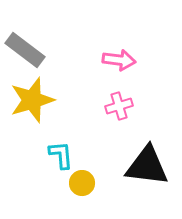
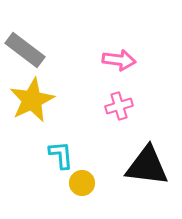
yellow star: rotated 9 degrees counterclockwise
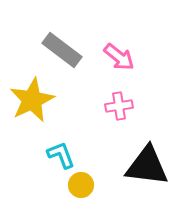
gray rectangle: moved 37 px right
pink arrow: moved 3 px up; rotated 32 degrees clockwise
pink cross: rotated 8 degrees clockwise
cyan L-shape: rotated 16 degrees counterclockwise
yellow circle: moved 1 px left, 2 px down
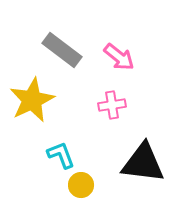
pink cross: moved 7 px left, 1 px up
black triangle: moved 4 px left, 3 px up
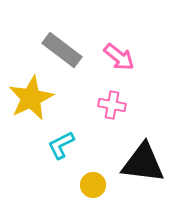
yellow star: moved 1 px left, 2 px up
pink cross: rotated 20 degrees clockwise
cyan L-shape: moved 10 px up; rotated 96 degrees counterclockwise
yellow circle: moved 12 px right
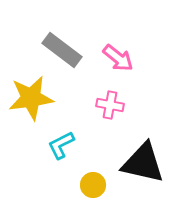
pink arrow: moved 1 px left, 1 px down
yellow star: rotated 18 degrees clockwise
pink cross: moved 2 px left
black triangle: rotated 6 degrees clockwise
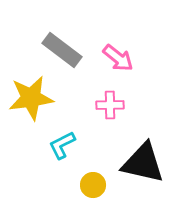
pink cross: rotated 12 degrees counterclockwise
cyan L-shape: moved 1 px right
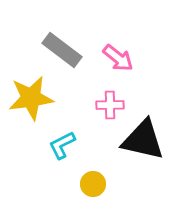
black triangle: moved 23 px up
yellow circle: moved 1 px up
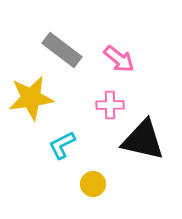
pink arrow: moved 1 px right, 1 px down
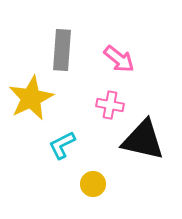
gray rectangle: rotated 57 degrees clockwise
yellow star: rotated 18 degrees counterclockwise
pink cross: rotated 12 degrees clockwise
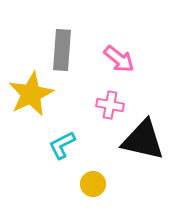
yellow star: moved 4 px up
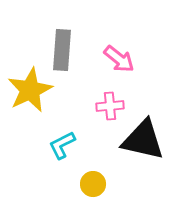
yellow star: moved 1 px left, 4 px up
pink cross: moved 1 px down; rotated 16 degrees counterclockwise
